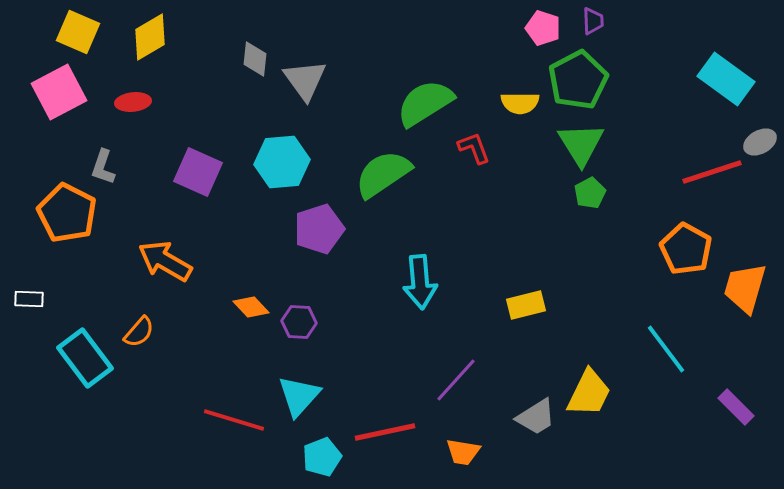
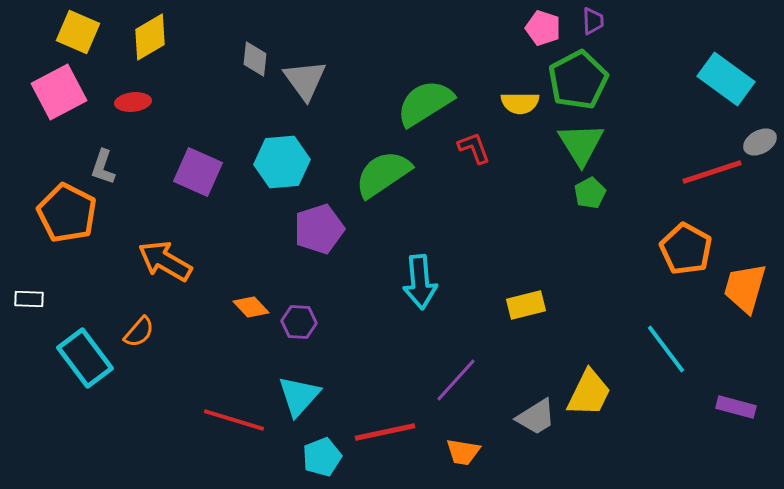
purple rectangle at (736, 407): rotated 30 degrees counterclockwise
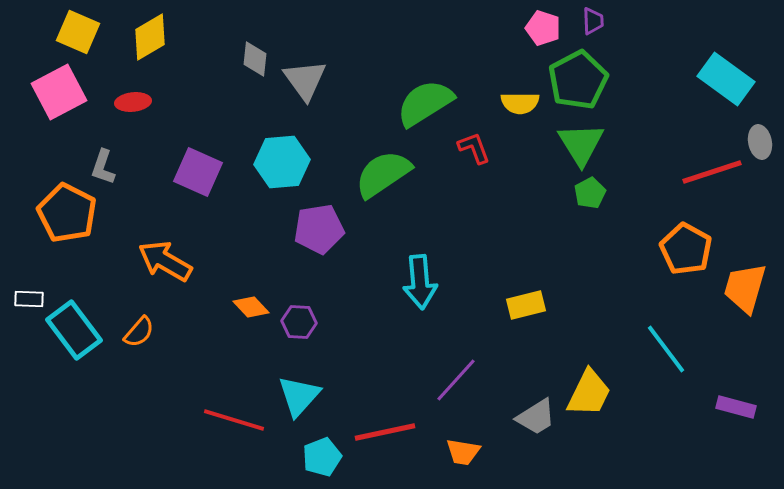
gray ellipse at (760, 142): rotated 72 degrees counterclockwise
purple pentagon at (319, 229): rotated 9 degrees clockwise
cyan rectangle at (85, 358): moved 11 px left, 28 px up
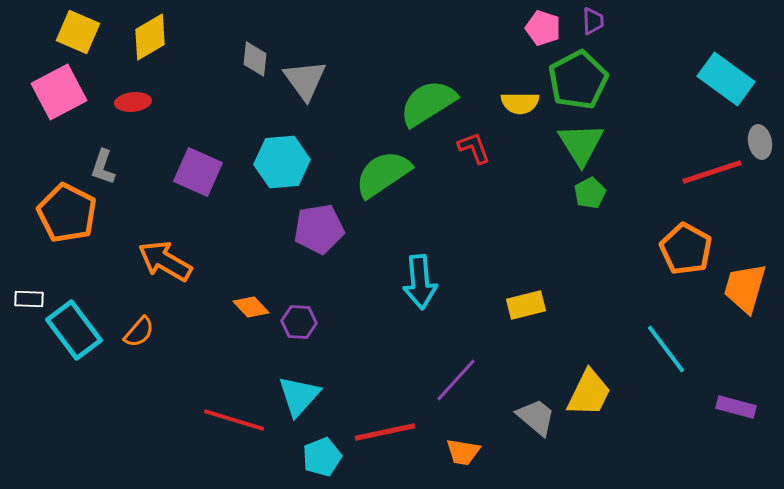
green semicircle at (425, 103): moved 3 px right
gray trapezoid at (536, 417): rotated 108 degrees counterclockwise
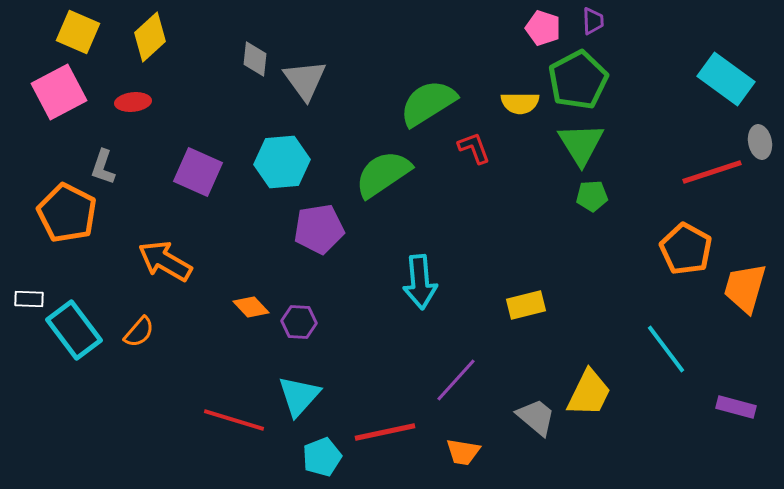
yellow diamond at (150, 37): rotated 12 degrees counterclockwise
green pentagon at (590, 193): moved 2 px right, 3 px down; rotated 24 degrees clockwise
